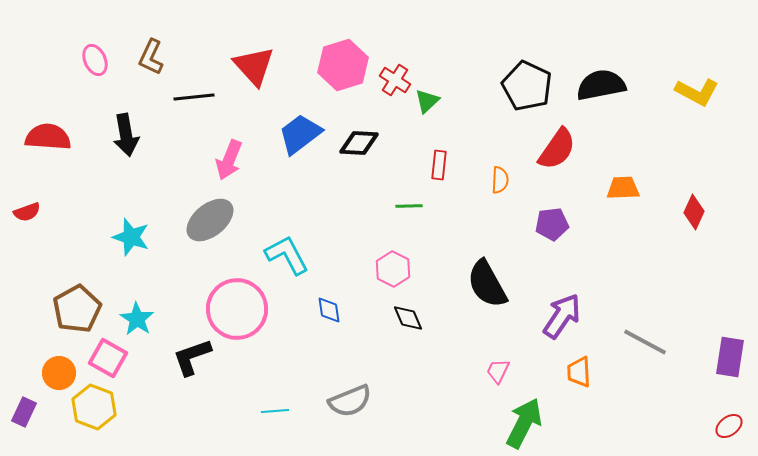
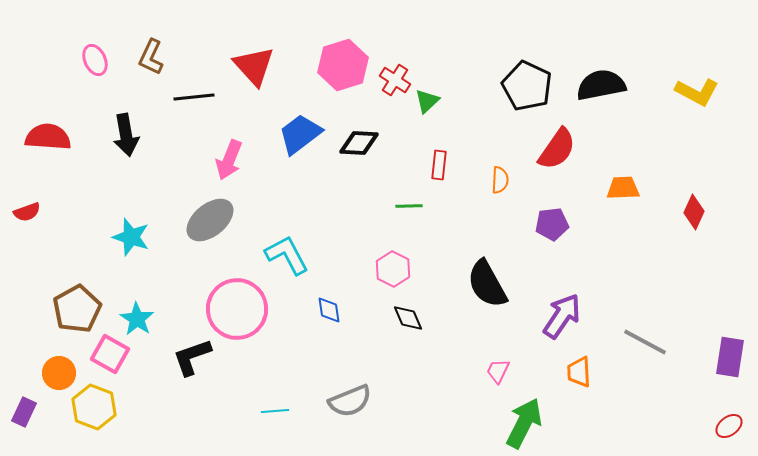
pink square at (108, 358): moved 2 px right, 4 px up
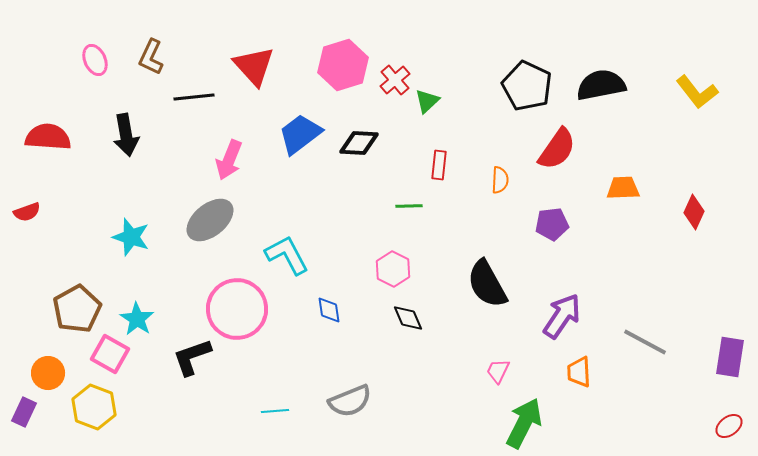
red cross at (395, 80): rotated 16 degrees clockwise
yellow L-shape at (697, 92): rotated 24 degrees clockwise
orange circle at (59, 373): moved 11 px left
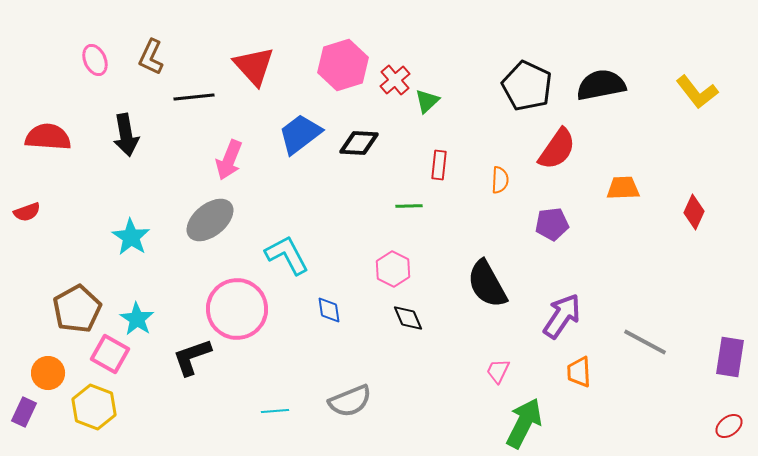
cyan star at (131, 237): rotated 15 degrees clockwise
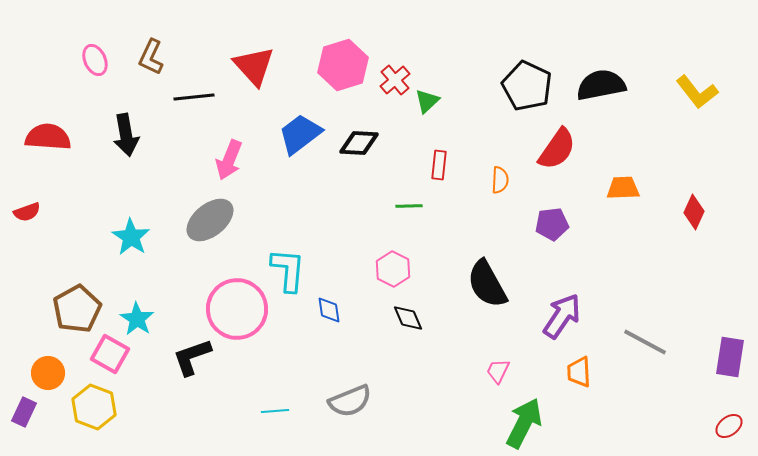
cyan L-shape at (287, 255): moved 1 px right, 15 px down; rotated 33 degrees clockwise
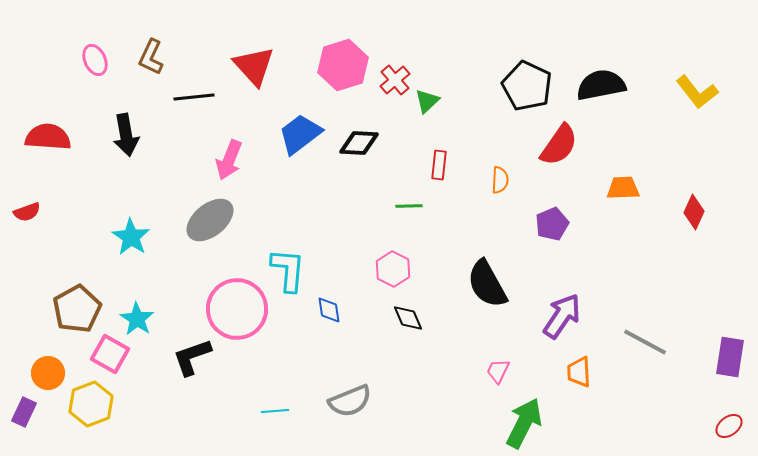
red semicircle at (557, 149): moved 2 px right, 4 px up
purple pentagon at (552, 224): rotated 16 degrees counterclockwise
yellow hexagon at (94, 407): moved 3 px left, 3 px up; rotated 18 degrees clockwise
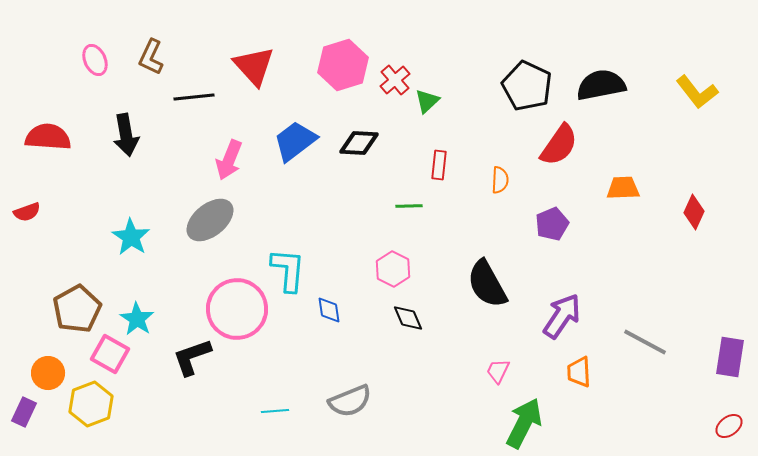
blue trapezoid at (300, 134): moved 5 px left, 7 px down
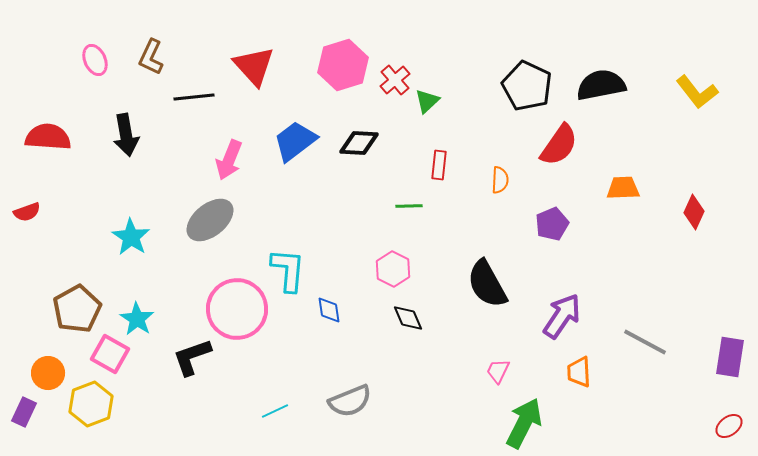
cyan line at (275, 411): rotated 20 degrees counterclockwise
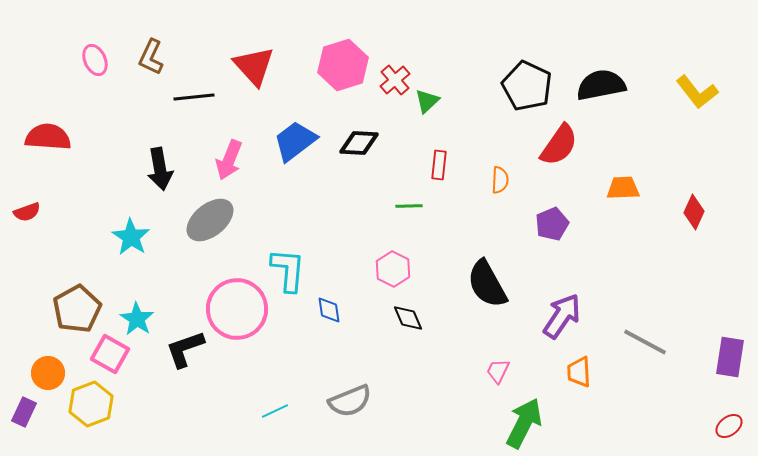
black arrow at (126, 135): moved 34 px right, 34 px down
black L-shape at (192, 357): moved 7 px left, 8 px up
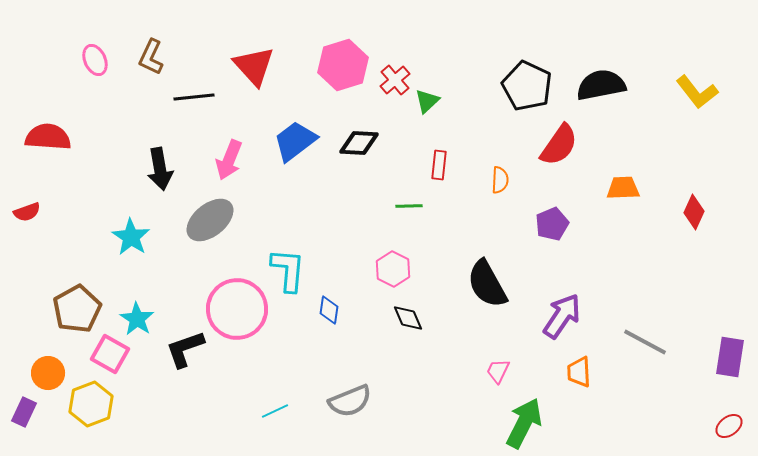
blue diamond at (329, 310): rotated 16 degrees clockwise
